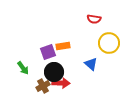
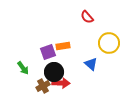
red semicircle: moved 7 px left, 2 px up; rotated 40 degrees clockwise
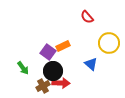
orange rectangle: rotated 16 degrees counterclockwise
purple square: rotated 35 degrees counterclockwise
black circle: moved 1 px left, 1 px up
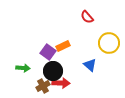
blue triangle: moved 1 px left, 1 px down
green arrow: rotated 48 degrees counterclockwise
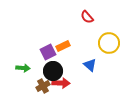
purple square: rotated 28 degrees clockwise
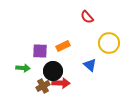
purple square: moved 8 px left, 1 px up; rotated 28 degrees clockwise
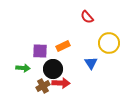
blue triangle: moved 1 px right, 2 px up; rotated 16 degrees clockwise
black circle: moved 2 px up
